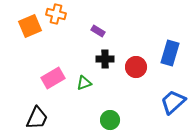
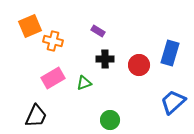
orange cross: moved 3 px left, 27 px down
red circle: moved 3 px right, 2 px up
black trapezoid: moved 1 px left, 2 px up
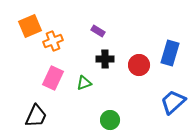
orange cross: rotated 36 degrees counterclockwise
pink rectangle: rotated 35 degrees counterclockwise
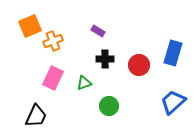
blue rectangle: moved 3 px right
green circle: moved 1 px left, 14 px up
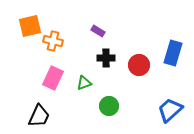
orange square: rotated 10 degrees clockwise
orange cross: rotated 36 degrees clockwise
black cross: moved 1 px right, 1 px up
blue trapezoid: moved 3 px left, 8 px down
black trapezoid: moved 3 px right
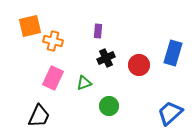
purple rectangle: rotated 64 degrees clockwise
black cross: rotated 24 degrees counterclockwise
blue trapezoid: moved 3 px down
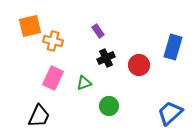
purple rectangle: rotated 40 degrees counterclockwise
blue rectangle: moved 6 px up
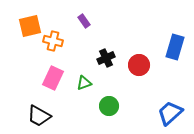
purple rectangle: moved 14 px left, 10 px up
blue rectangle: moved 2 px right
black trapezoid: rotated 95 degrees clockwise
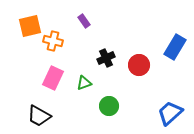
blue rectangle: rotated 15 degrees clockwise
